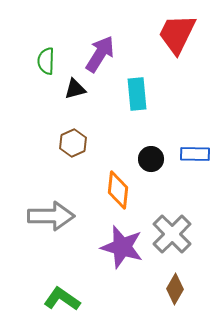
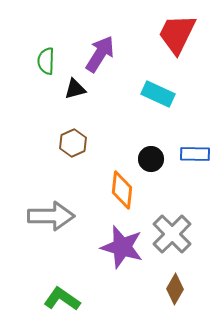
cyan rectangle: moved 21 px right; rotated 60 degrees counterclockwise
orange diamond: moved 4 px right
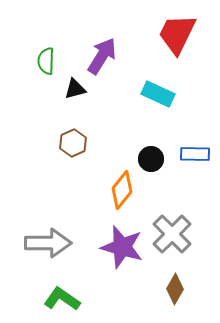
purple arrow: moved 2 px right, 2 px down
orange diamond: rotated 33 degrees clockwise
gray arrow: moved 3 px left, 27 px down
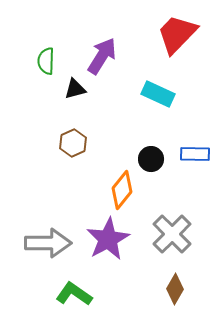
red trapezoid: rotated 18 degrees clockwise
purple star: moved 14 px left, 8 px up; rotated 27 degrees clockwise
green L-shape: moved 12 px right, 5 px up
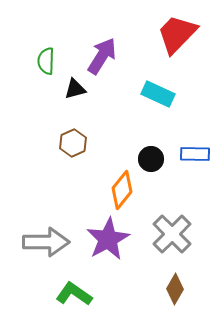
gray arrow: moved 2 px left, 1 px up
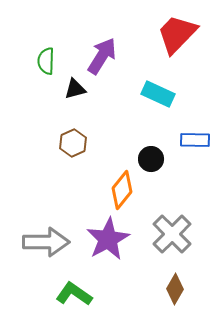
blue rectangle: moved 14 px up
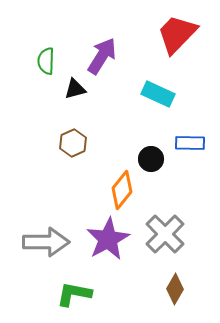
blue rectangle: moved 5 px left, 3 px down
gray cross: moved 7 px left
green L-shape: rotated 24 degrees counterclockwise
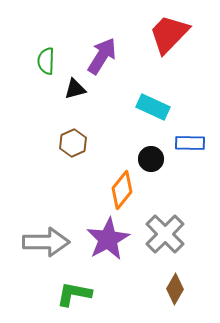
red trapezoid: moved 8 px left
cyan rectangle: moved 5 px left, 13 px down
